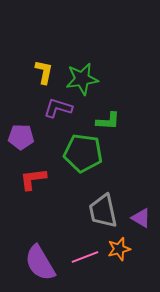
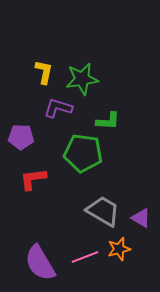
gray trapezoid: rotated 132 degrees clockwise
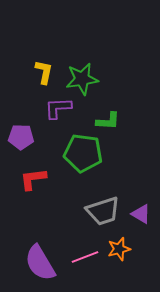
purple L-shape: rotated 20 degrees counterclockwise
gray trapezoid: rotated 132 degrees clockwise
purple triangle: moved 4 px up
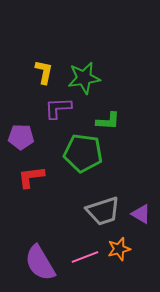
green star: moved 2 px right, 1 px up
red L-shape: moved 2 px left, 2 px up
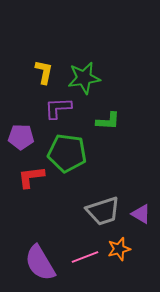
green pentagon: moved 16 px left
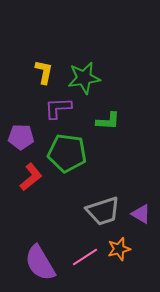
red L-shape: rotated 148 degrees clockwise
pink line: rotated 12 degrees counterclockwise
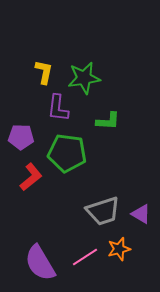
purple L-shape: rotated 80 degrees counterclockwise
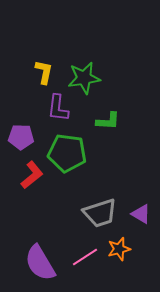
red L-shape: moved 1 px right, 2 px up
gray trapezoid: moved 3 px left, 2 px down
